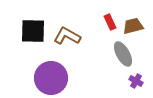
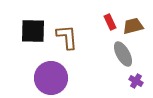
brown L-shape: moved 1 px down; rotated 56 degrees clockwise
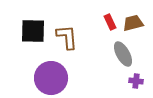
brown trapezoid: moved 3 px up
purple cross: rotated 24 degrees counterclockwise
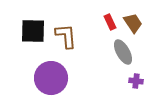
brown trapezoid: rotated 70 degrees clockwise
brown L-shape: moved 1 px left, 1 px up
gray ellipse: moved 2 px up
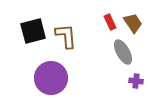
black square: rotated 16 degrees counterclockwise
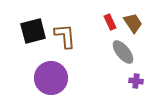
brown L-shape: moved 1 px left
gray ellipse: rotated 10 degrees counterclockwise
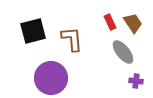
brown L-shape: moved 7 px right, 3 px down
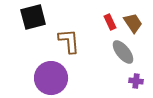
black square: moved 14 px up
brown L-shape: moved 3 px left, 2 px down
